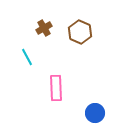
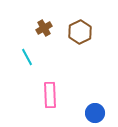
brown hexagon: rotated 10 degrees clockwise
pink rectangle: moved 6 px left, 7 px down
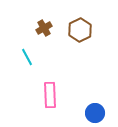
brown hexagon: moved 2 px up
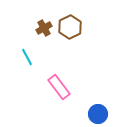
brown hexagon: moved 10 px left, 3 px up
pink rectangle: moved 9 px right, 8 px up; rotated 35 degrees counterclockwise
blue circle: moved 3 px right, 1 px down
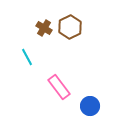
brown cross: rotated 28 degrees counterclockwise
blue circle: moved 8 px left, 8 px up
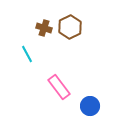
brown cross: rotated 14 degrees counterclockwise
cyan line: moved 3 px up
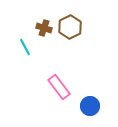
cyan line: moved 2 px left, 7 px up
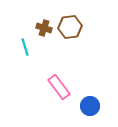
brown hexagon: rotated 20 degrees clockwise
cyan line: rotated 12 degrees clockwise
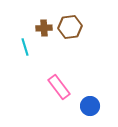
brown cross: rotated 21 degrees counterclockwise
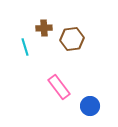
brown hexagon: moved 2 px right, 12 px down
